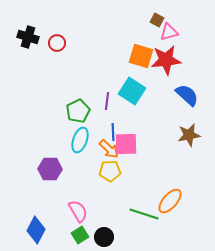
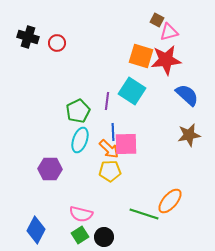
pink semicircle: moved 3 px right, 3 px down; rotated 135 degrees clockwise
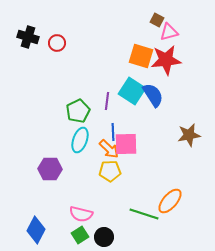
blue semicircle: moved 34 px left; rotated 15 degrees clockwise
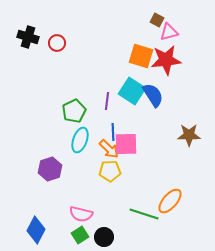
green pentagon: moved 4 px left
brown star: rotated 10 degrees clockwise
purple hexagon: rotated 20 degrees counterclockwise
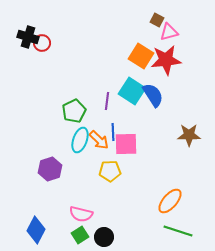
red circle: moved 15 px left
orange square: rotated 15 degrees clockwise
orange arrow: moved 10 px left, 9 px up
green line: moved 34 px right, 17 px down
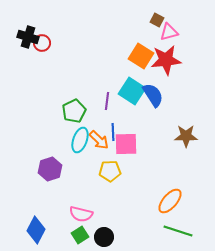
brown star: moved 3 px left, 1 px down
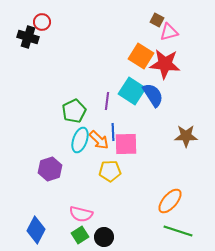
red circle: moved 21 px up
red star: moved 1 px left, 4 px down; rotated 12 degrees clockwise
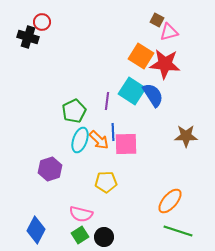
yellow pentagon: moved 4 px left, 11 px down
